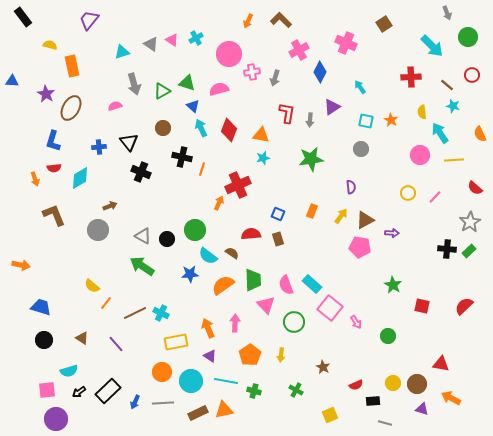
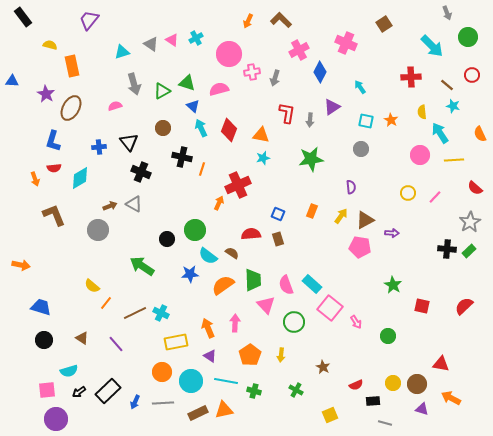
gray triangle at (143, 236): moved 9 px left, 32 px up
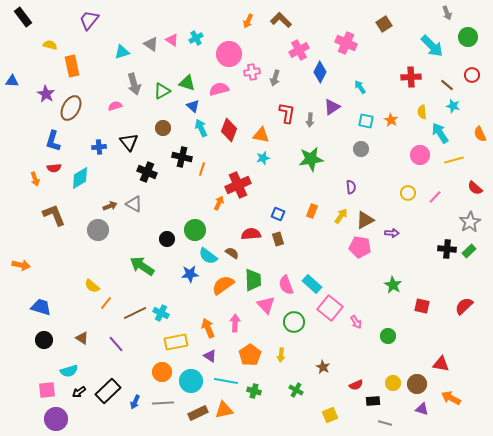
yellow line at (454, 160): rotated 12 degrees counterclockwise
black cross at (141, 172): moved 6 px right
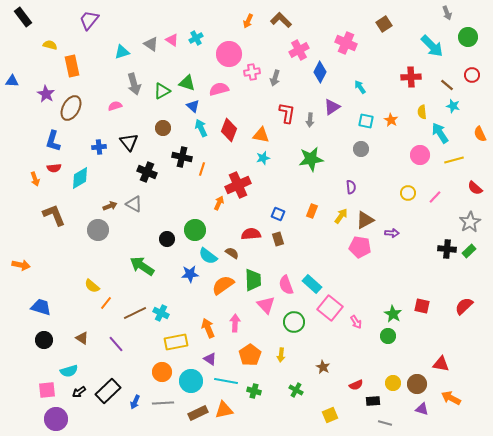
green star at (393, 285): moved 29 px down
purple triangle at (210, 356): moved 3 px down
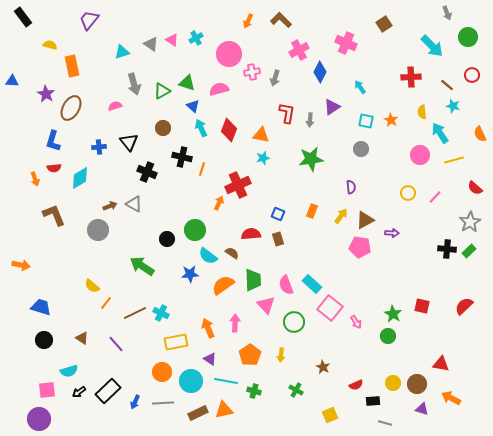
purple circle at (56, 419): moved 17 px left
